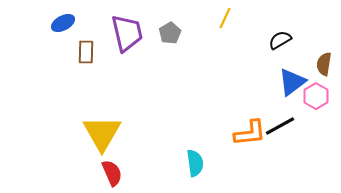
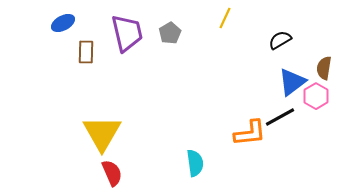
brown semicircle: moved 4 px down
black line: moved 9 px up
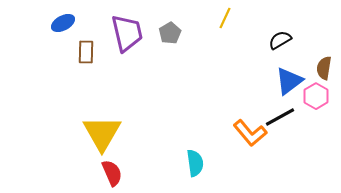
blue triangle: moved 3 px left, 1 px up
orange L-shape: rotated 56 degrees clockwise
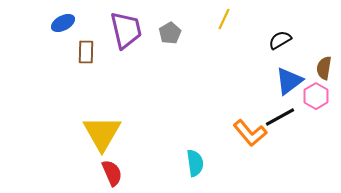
yellow line: moved 1 px left, 1 px down
purple trapezoid: moved 1 px left, 3 px up
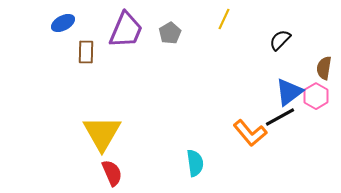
purple trapezoid: rotated 36 degrees clockwise
black semicircle: rotated 15 degrees counterclockwise
blue triangle: moved 11 px down
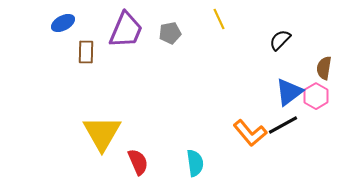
yellow line: moved 5 px left; rotated 50 degrees counterclockwise
gray pentagon: rotated 20 degrees clockwise
black line: moved 3 px right, 8 px down
red semicircle: moved 26 px right, 11 px up
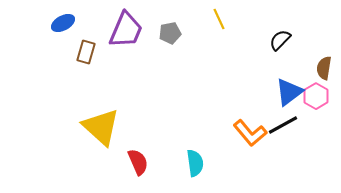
brown rectangle: rotated 15 degrees clockwise
yellow triangle: moved 1 px left, 6 px up; rotated 18 degrees counterclockwise
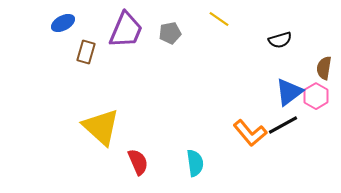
yellow line: rotated 30 degrees counterclockwise
black semicircle: rotated 150 degrees counterclockwise
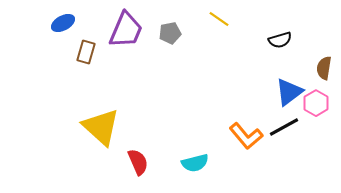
pink hexagon: moved 7 px down
black line: moved 1 px right, 2 px down
orange L-shape: moved 4 px left, 3 px down
cyan semicircle: rotated 84 degrees clockwise
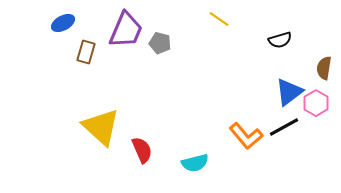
gray pentagon: moved 10 px left, 10 px down; rotated 25 degrees clockwise
red semicircle: moved 4 px right, 12 px up
